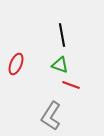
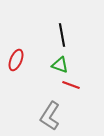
red ellipse: moved 4 px up
gray L-shape: moved 1 px left
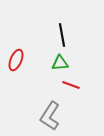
green triangle: moved 2 px up; rotated 24 degrees counterclockwise
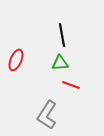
gray L-shape: moved 3 px left, 1 px up
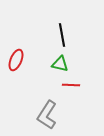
green triangle: moved 1 px down; rotated 18 degrees clockwise
red line: rotated 18 degrees counterclockwise
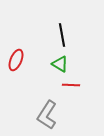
green triangle: rotated 18 degrees clockwise
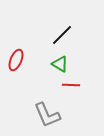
black line: rotated 55 degrees clockwise
gray L-shape: rotated 56 degrees counterclockwise
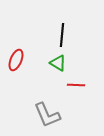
black line: rotated 40 degrees counterclockwise
green triangle: moved 2 px left, 1 px up
red line: moved 5 px right
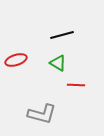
black line: rotated 70 degrees clockwise
red ellipse: rotated 50 degrees clockwise
gray L-shape: moved 5 px left, 1 px up; rotated 52 degrees counterclockwise
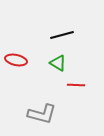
red ellipse: rotated 30 degrees clockwise
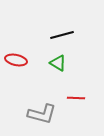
red line: moved 13 px down
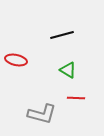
green triangle: moved 10 px right, 7 px down
